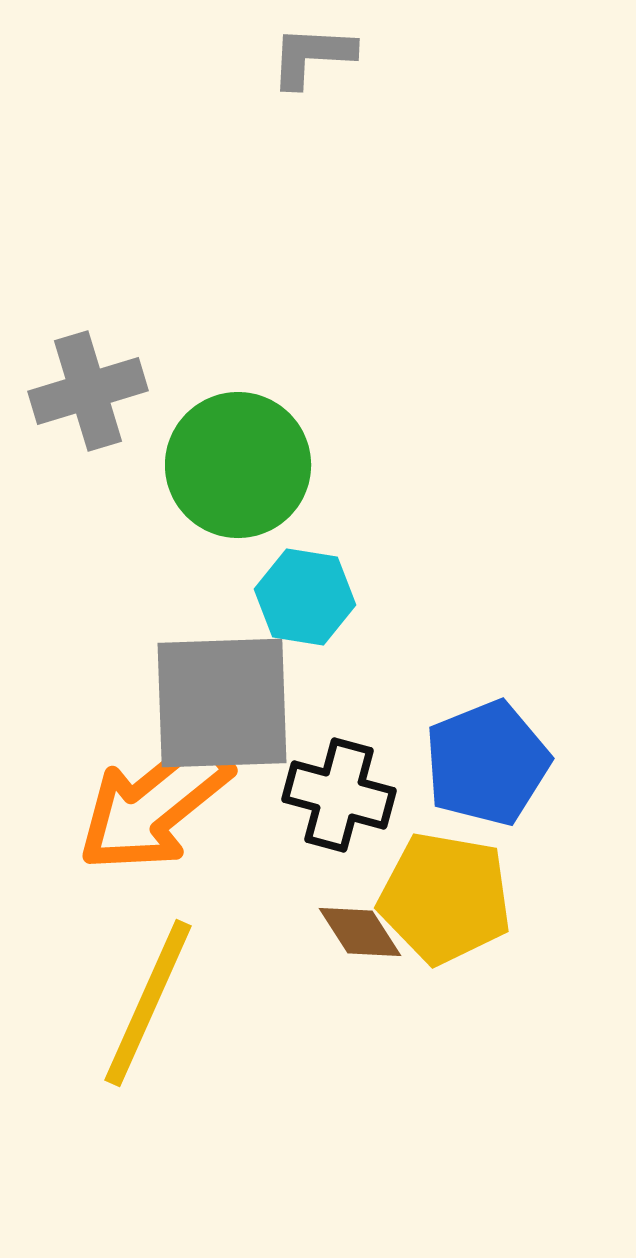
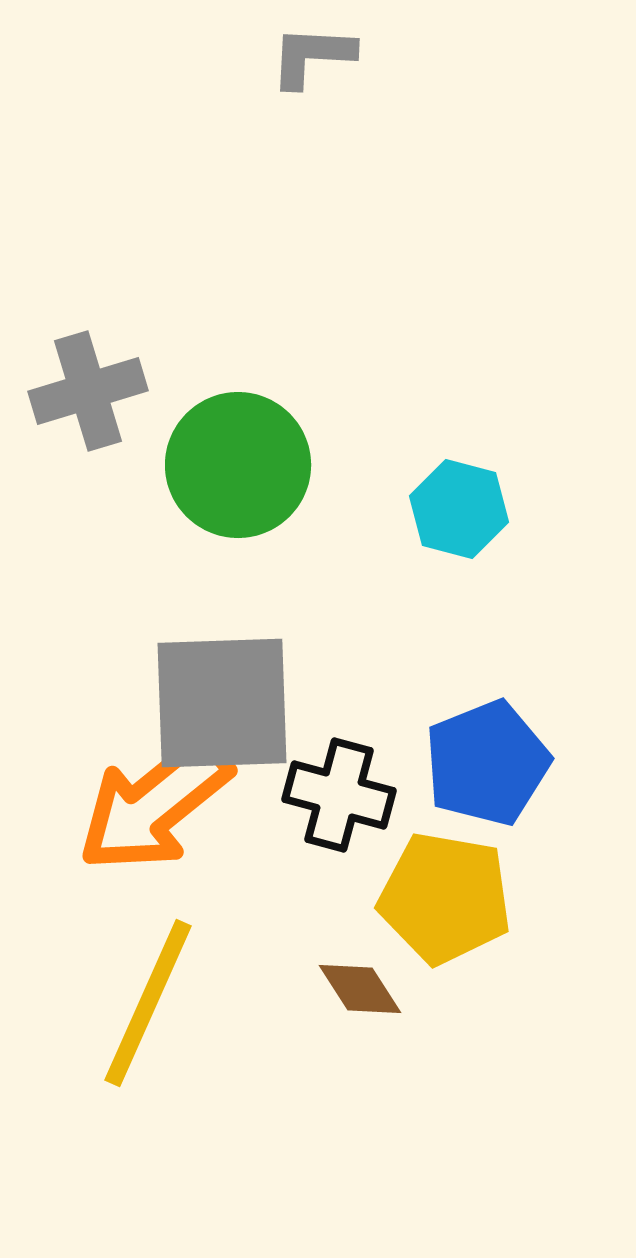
cyan hexagon: moved 154 px right, 88 px up; rotated 6 degrees clockwise
brown diamond: moved 57 px down
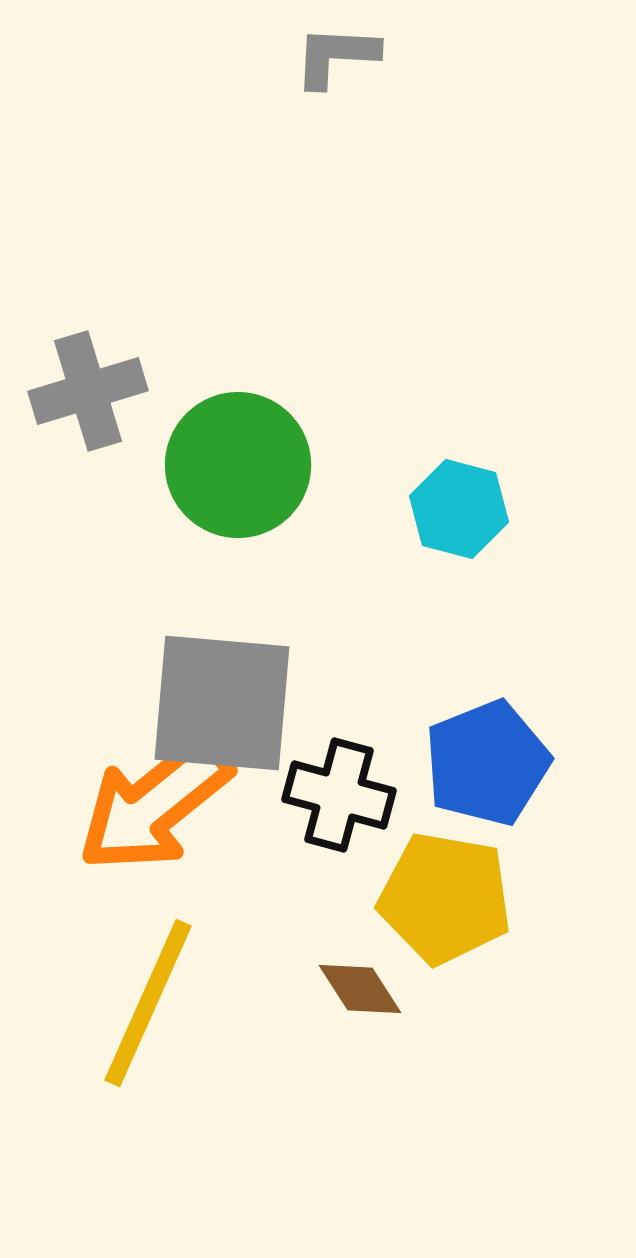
gray L-shape: moved 24 px right
gray square: rotated 7 degrees clockwise
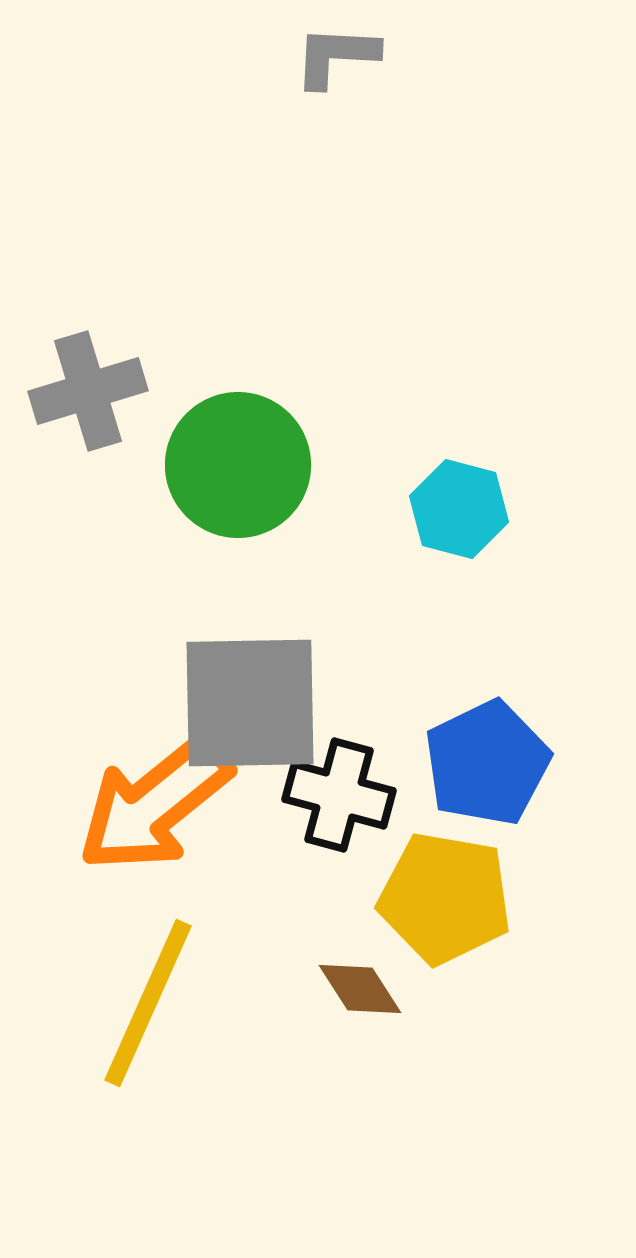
gray square: moved 28 px right; rotated 6 degrees counterclockwise
blue pentagon: rotated 4 degrees counterclockwise
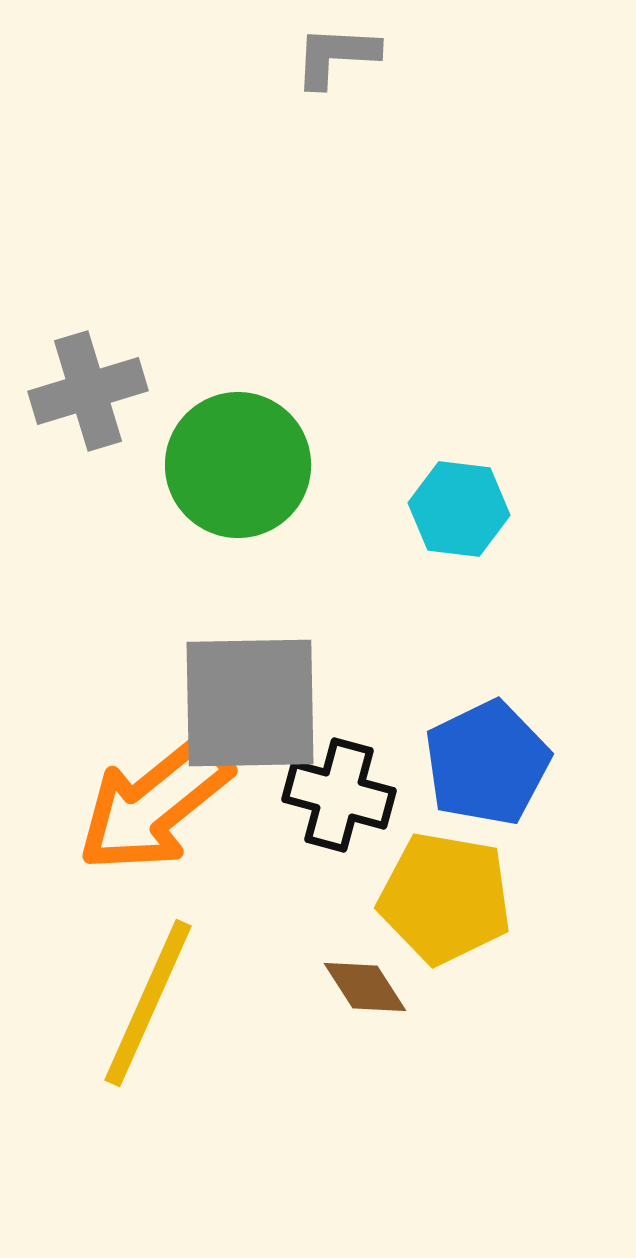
cyan hexagon: rotated 8 degrees counterclockwise
brown diamond: moved 5 px right, 2 px up
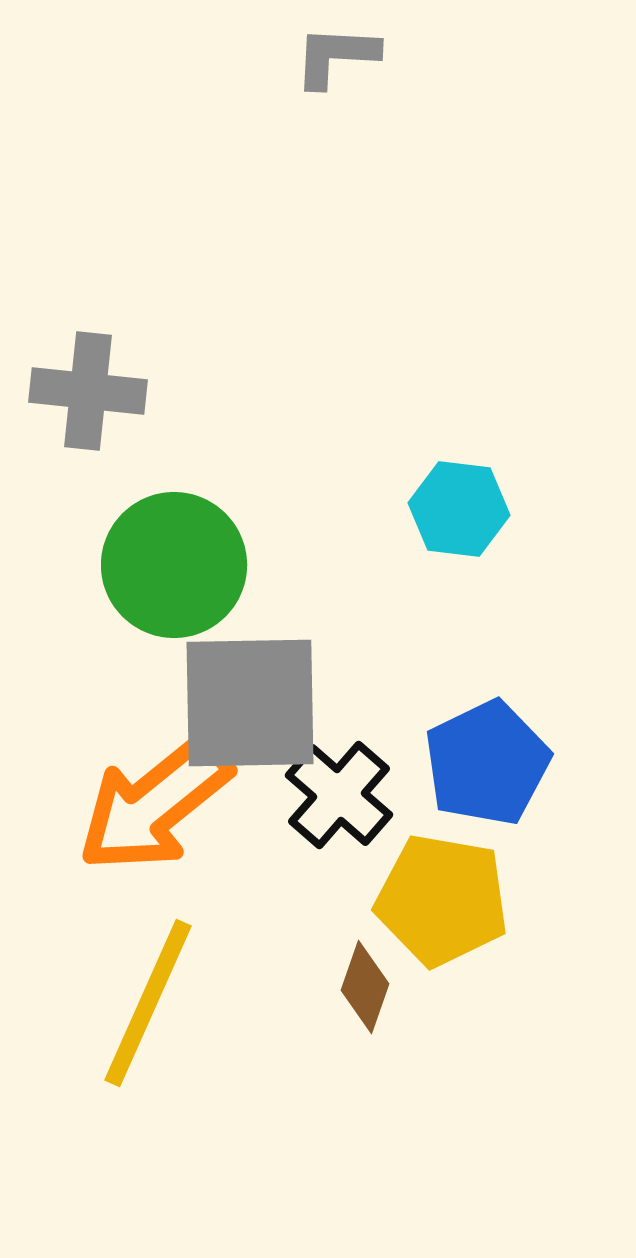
gray cross: rotated 23 degrees clockwise
green circle: moved 64 px left, 100 px down
black cross: rotated 26 degrees clockwise
yellow pentagon: moved 3 px left, 2 px down
brown diamond: rotated 52 degrees clockwise
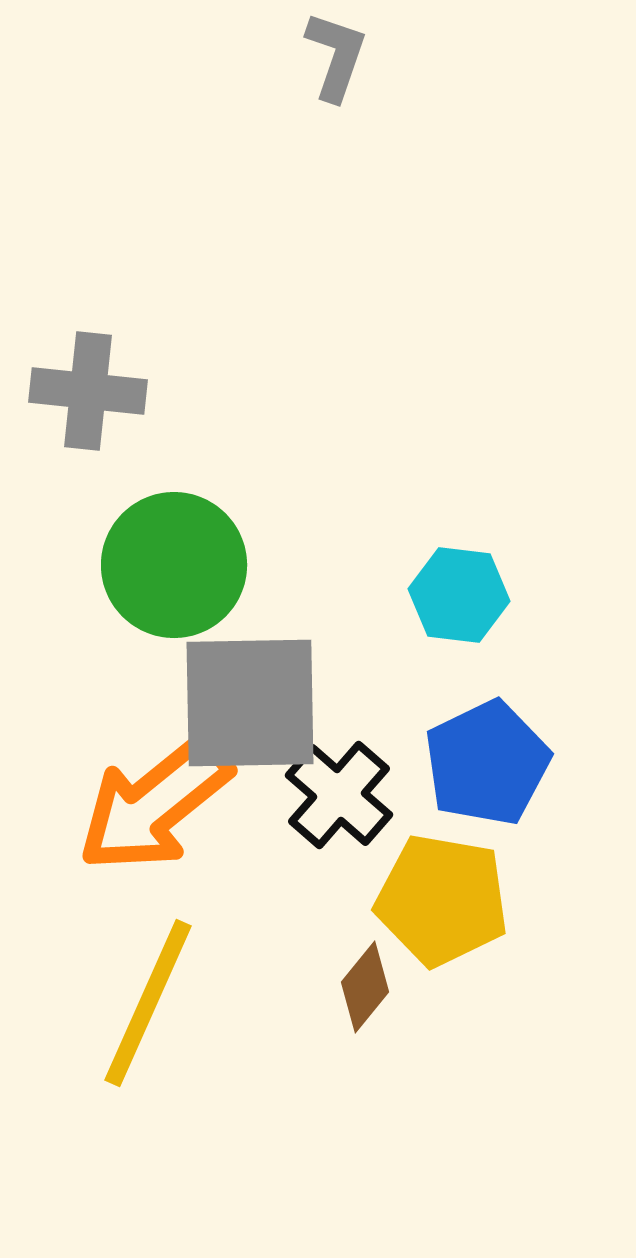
gray L-shape: rotated 106 degrees clockwise
cyan hexagon: moved 86 px down
brown diamond: rotated 20 degrees clockwise
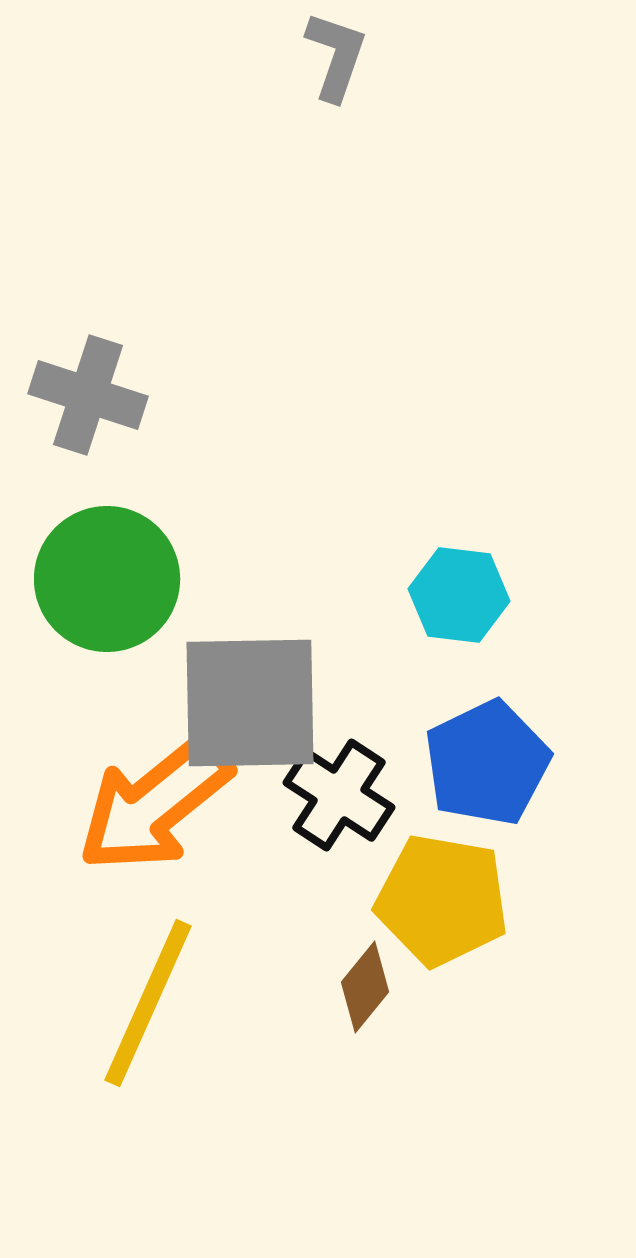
gray cross: moved 4 px down; rotated 12 degrees clockwise
green circle: moved 67 px left, 14 px down
black cross: rotated 8 degrees counterclockwise
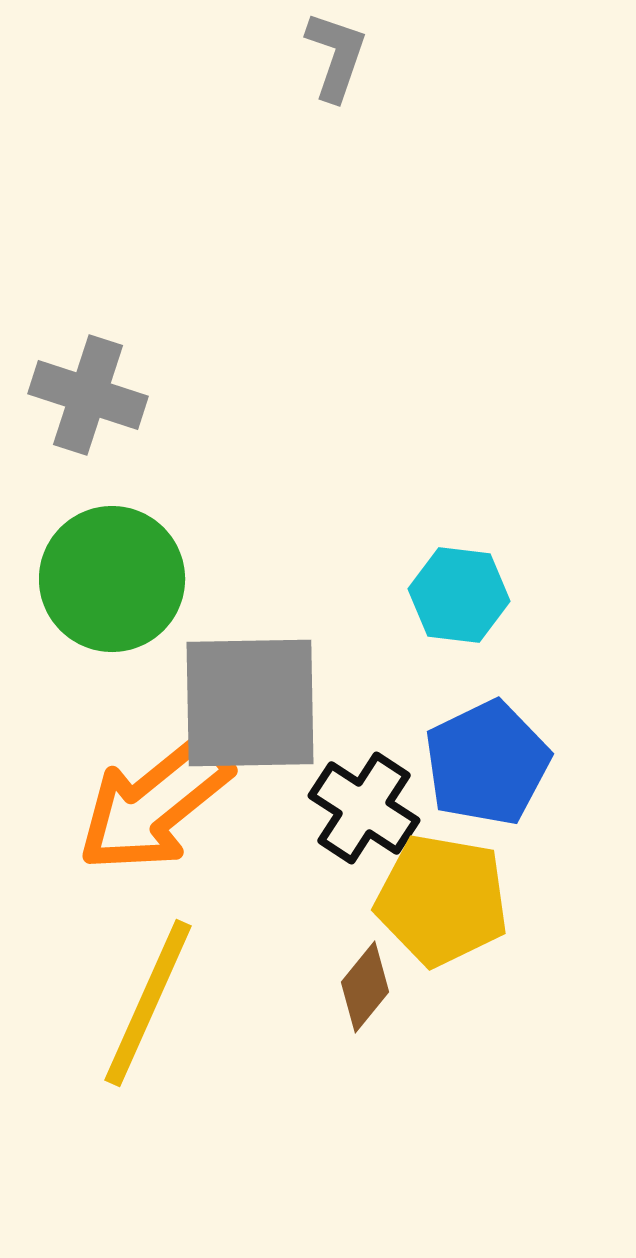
green circle: moved 5 px right
black cross: moved 25 px right, 13 px down
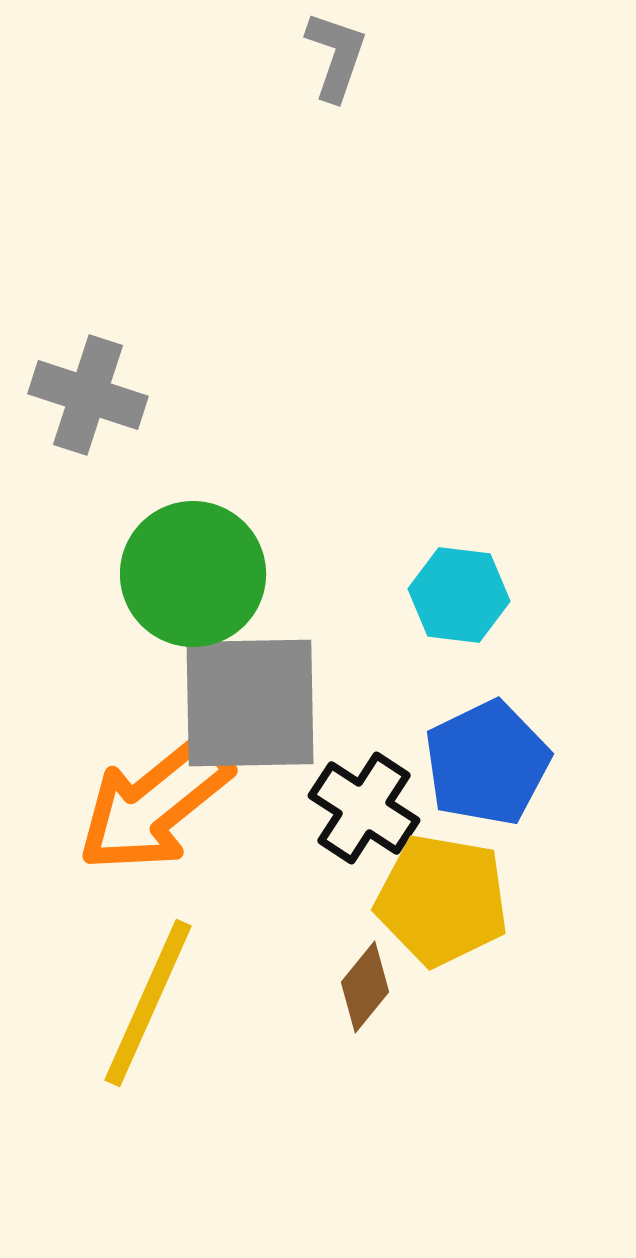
green circle: moved 81 px right, 5 px up
